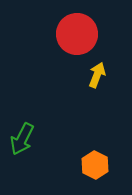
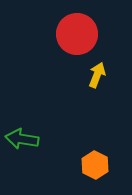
green arrow: rotated 72 degrees clockwise
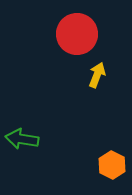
orange hexagon: moved 17 px right
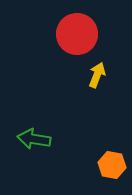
green arrow: moved 12 px right
orange hexagon: rotated 16 degrees counterclockwise
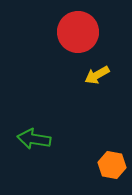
red circle: moved 1 px right, 2 px up
yellow arrow: rotated 140 degrees counterclockwise
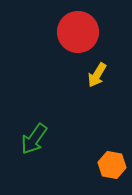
yellow arrow: rotated 30 degrees counterclockwise
green arrow: rotated 64 degrees counterclockwise
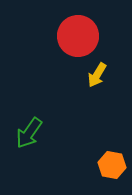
red circle: moved 4 px down
green arrow: moved 5 px left, 6 px up
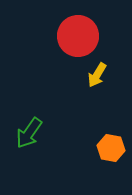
orange hexagon: moved 1 px left, 17 px up
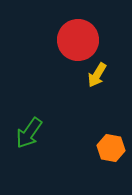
red circle: moved 4 px down
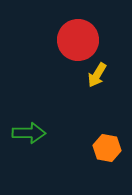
green arrow: rotated 124 degrees counterclockwise
orange hexagon: moved 4 px left
